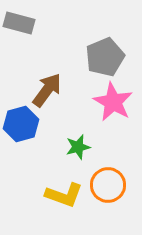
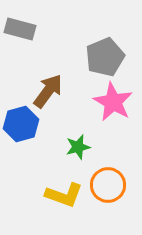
gray rectangle: moved 1 px right, 6 px down
brown arrow: moved 1 px right, 1 px down
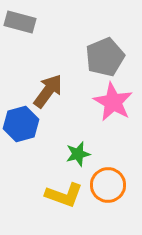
gray rectangle: moved 7 px up
green star: moved 7 px down
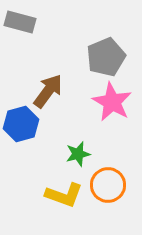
gray pentagon: moved 1 px right
pink star: moved 1 px left
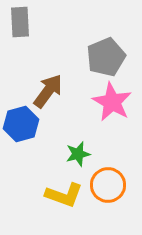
gray rectangle: rotated 72 degrees clockwise
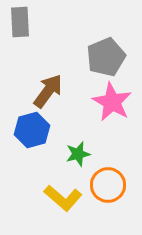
blue hexagon: moved 11 px right, 6 px down
yellow L-shape: moved 1 px left, 3 px down; rotated 21 degrees clockwise
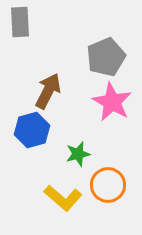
brown arrow: rotated 9 degrees counterclockwise
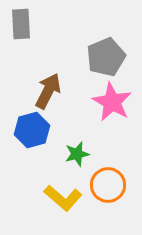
gray rectangle: moved 1 px right, 2 px down
green star: moved 1 px left
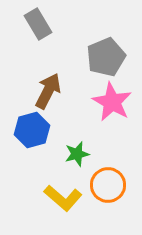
gray rectangle: moved 17 px right; rotated 28 degrees counterclockwise
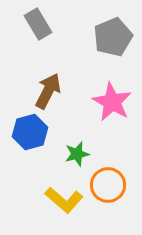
gray pentagon: moved 7 px right, 20 px up
blue hexagon: moved 2 px left, 2 px down
yellow L-shape: moved 1 px right, 2 px down
